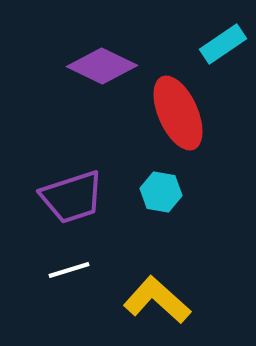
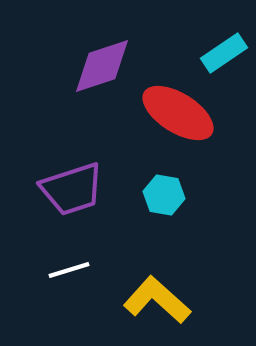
cyan rectangle: moved 1 px right, 9 px down
purple diamond: rotated 44 degrees counterclockwise
red ellipse: rotated 34 degrees counterclockwise
cyan hexagon: moved 3 px right, 3 px down
purple trapezoid: moved 8 px up
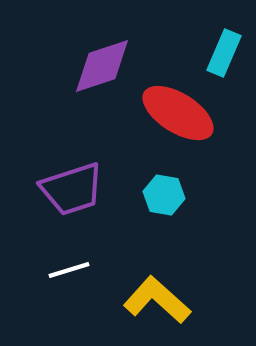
cyan rectangle: rotated 33 degrees counterclockwise
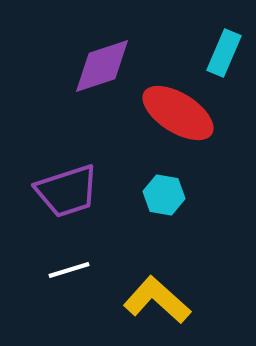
purple trapezoid: moved 5 px left, 2 px down
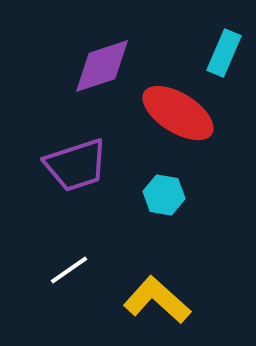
purple trapezoid: moved 9 px right, 26 px up
white line: rotated 18 degrees counterclockwise
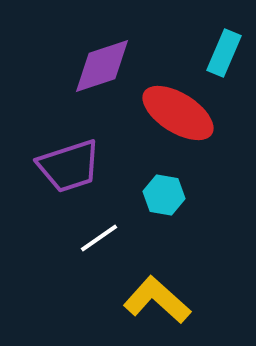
purple trapezoid: moved 7 px left, 1 px down
white line: moved 30 px right, 32 px up
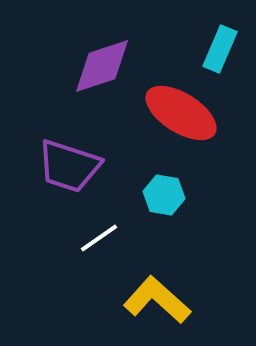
cyan rectangle: moved 4 px left, 4 px up
red ellipse: moved 3 px right
purple trapezoid: rotated 36 degrees clockwise
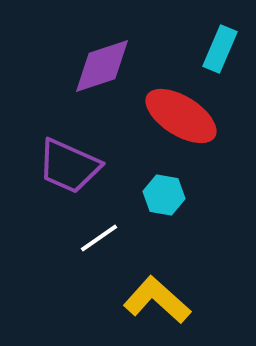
red ellipse: moved 3 px down
purple trapezoid: rotated 6 degrees clockwise
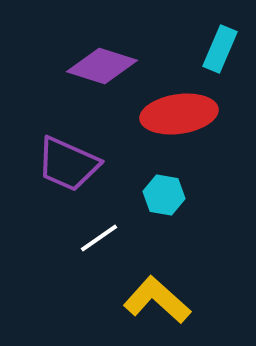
purple diamond: rotated 36 degrees clockwise
red ellipse: moved 2 px left, 2 px up; rotated 40 degrees counterclockwise
purple trapezoid: moved 1 px left, 2 px up
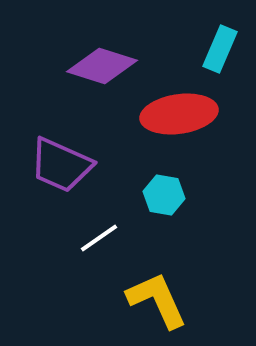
purple trapezoid: moved 7 px left, 1 px down
yellow L-shape: rotated 24 degrees clockwise
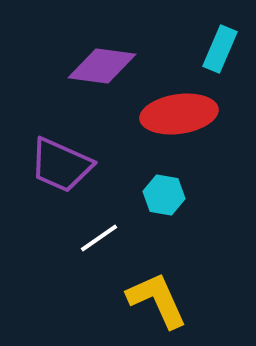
purple diamond: rotated 10 degrees counterclockwise
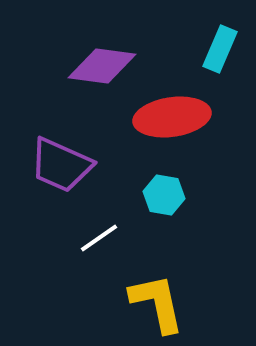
red ellipse: moved 7 px left, 3 px down
yellow L-shape: moved 3 px down; rotated 12 degrees clockwise
